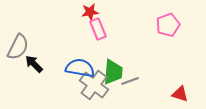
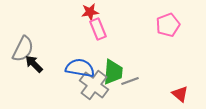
gray semicircle: moved 5 px right, 2 px down
red triangle: rotated 24 degrees clockwise
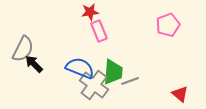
pink rectangle: moved 1 px right, 2 px down
blue semicircle: rotated 12 degrees clockwise
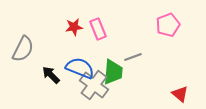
red star: moved 16 px left, 15 px down
pink rectangle: moved 1 px left, 2 px up
black arrow: moved 17 px right, 11 px down
gray line: moved 3 px right, 24 px up
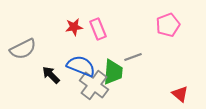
gray semicircle: rotated 36 degrees clockwise
blue semicircle: moved 1 px right, 2 px up
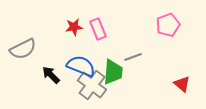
gray cross: moved 2 px left
red triangle: moved 2 px right, 10 px up
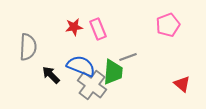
gray semicircle: moved 5 px right, 2 px up; rotated 60 degrees counterclockwise
gray line: moved 5 px left
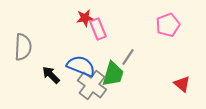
red star: moved 11 px right, 9 px up
gray semicircle: moved 5 px left
gray line: rotated 36 degrees counterclockwise
green trapezoid: moved 2 px down; rotated 12 degrees clockwise
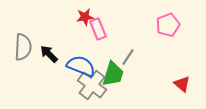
red star: moved 1 px up
black arrow: moved 2 px left, 21 px up
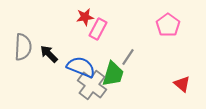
pink pentagon: rotated 15 degrees counterclockwise
pink rectangle: rotated 50 degrees clockwise
blue semicircle: moved 1 px down
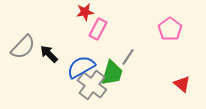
red star: moved 5 px up
pink pentagon: moved 2 px right, 4 px down
gray semicircle: rotated 40 degrees clockwise
blue semicircle: rotated 52 degrees counterclockwise
green trapezoid: moved 1 px left, 1 px up
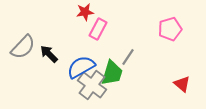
pink pentagon: rotated 20 degrees clockwise
